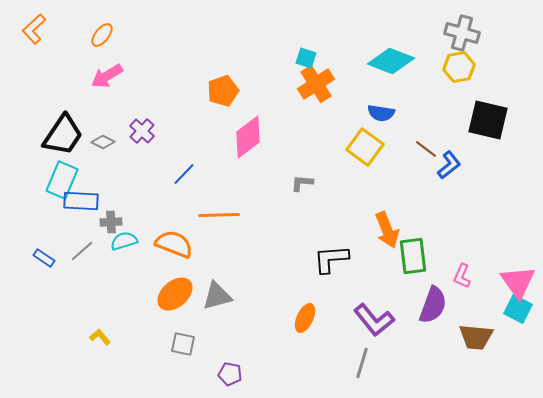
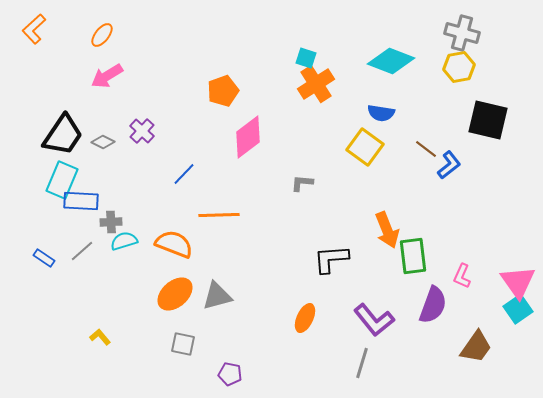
cyan square at (518, 309): rotated 28 degrees clockwise
brown trapezoid at (476, 337): moved 10 px down; rotated 60 degrees counterclockwise
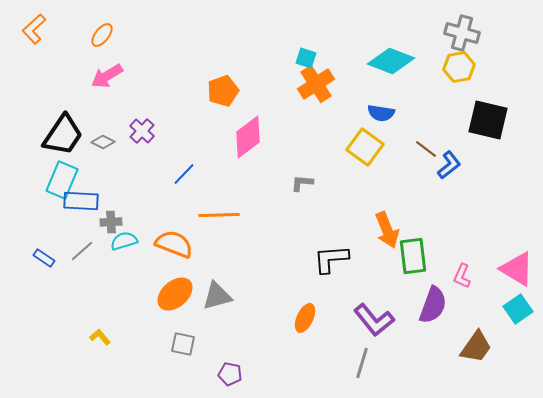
pink triangle at (518, 282): moved 1 px left, 13 px up; rotated 24 degrees counterclockwise
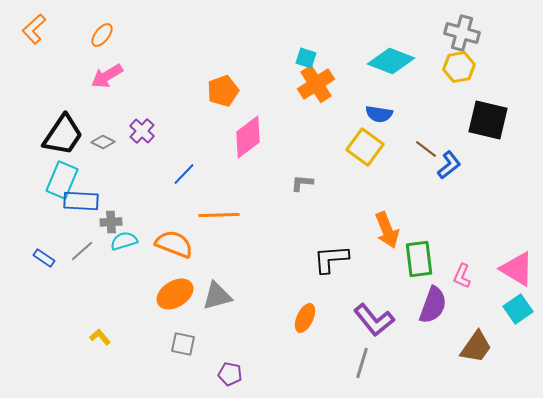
blue semicircle at (381, 113): moved 2 px left, 1 px down
green rectangle at (413, 256): moved 6 px right, 3 px down
orange ellipse at (175, 294): rotated 9 degrees clockwise
